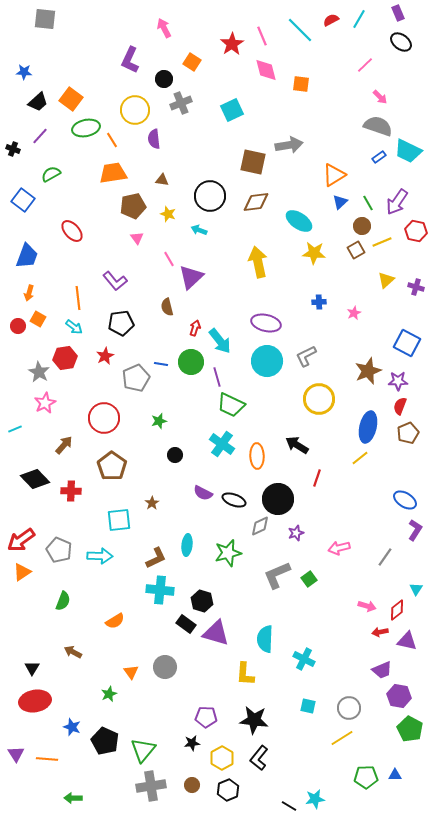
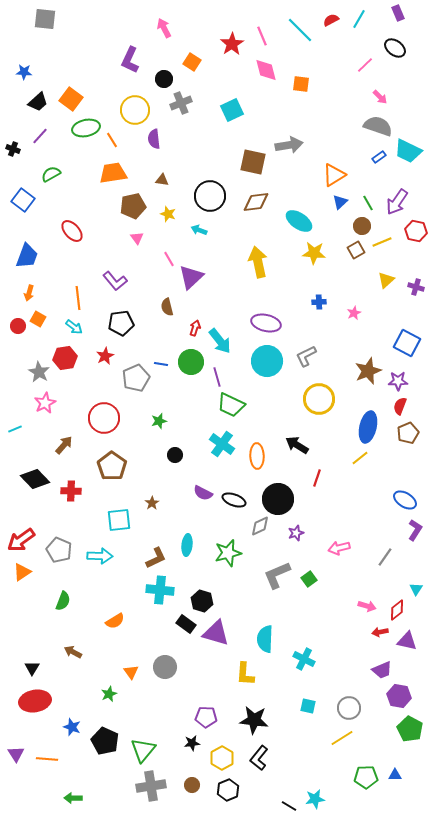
black ellipse at (401, 42): moved 6 px left, 6 px down
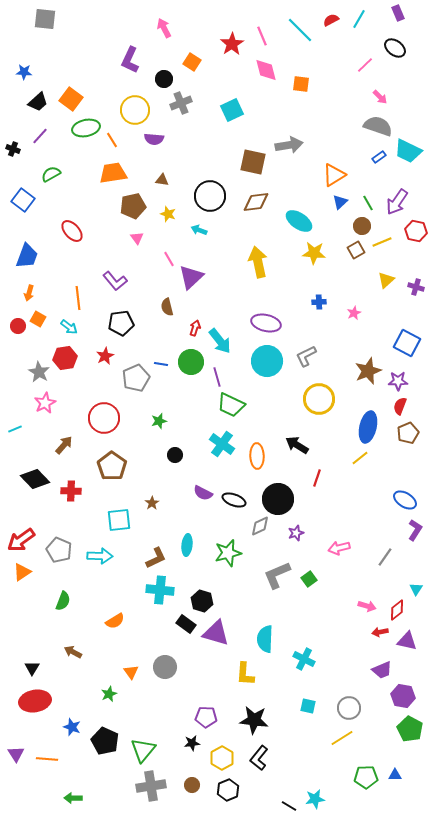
purple semicircle at (154, 139): rotated 78 degrees counterclockwise
cyan arrow at (74, 327): moved 5 px left
purple hexagon at (399, 696): moved 4 px right
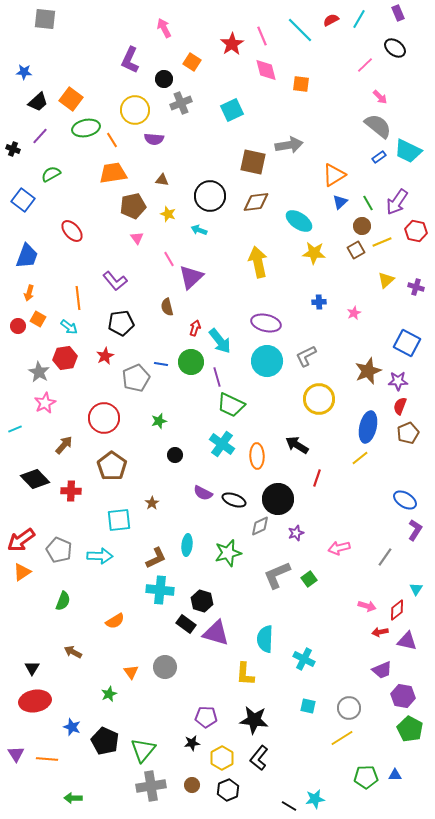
gray semicircle at (378, 126): rotated 20 degrees clockwise
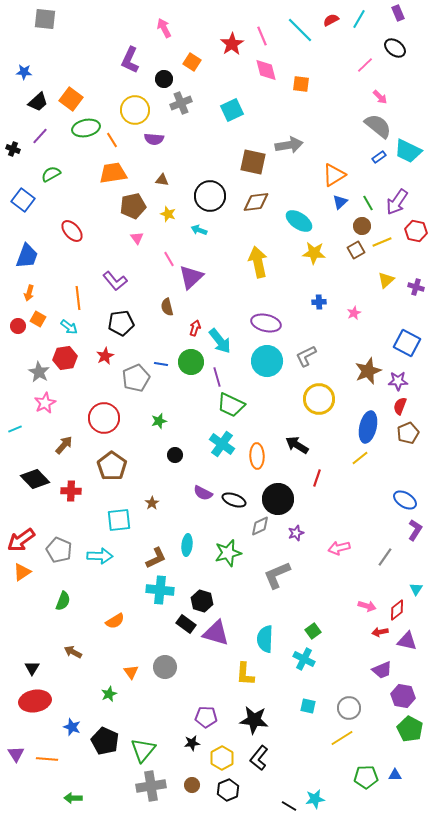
green square at (309, 579): moved 4 px right, 52 px down
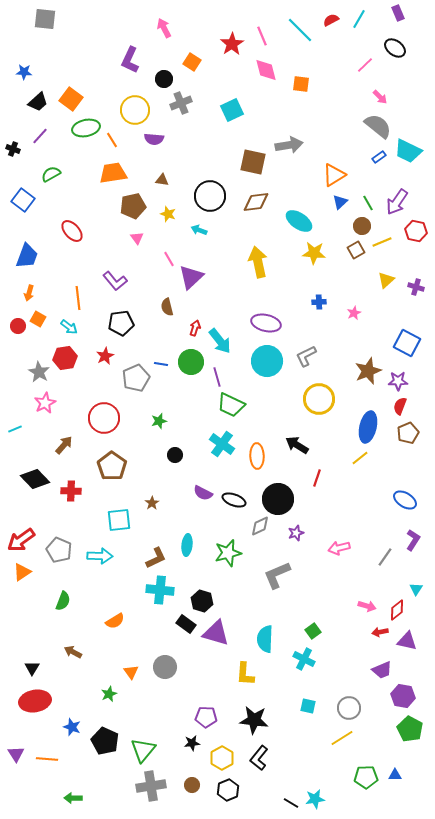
purple L-shape at (415, 530): moved 2 px left, 10 px down
black line at (289, 806): moved 2 px right, 3 px up
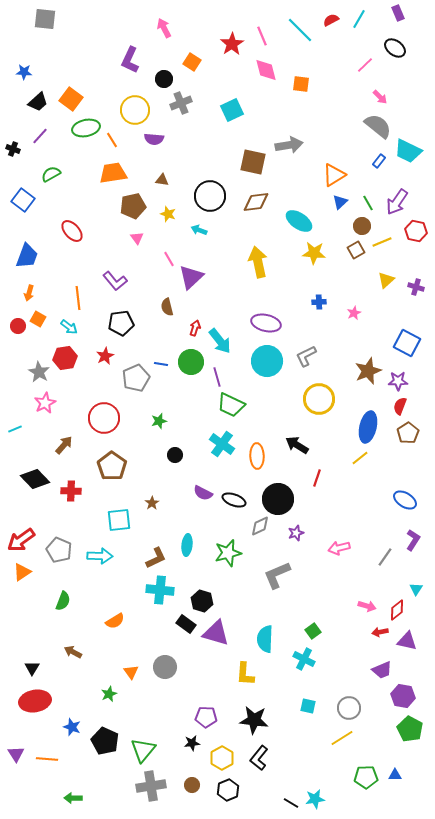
blue rectangle at (379, 157): moved 4 px down; rotated 16 degrees counterclockwise
brown pentagon at (408, 433): rotated 10 degrees counterclockwise
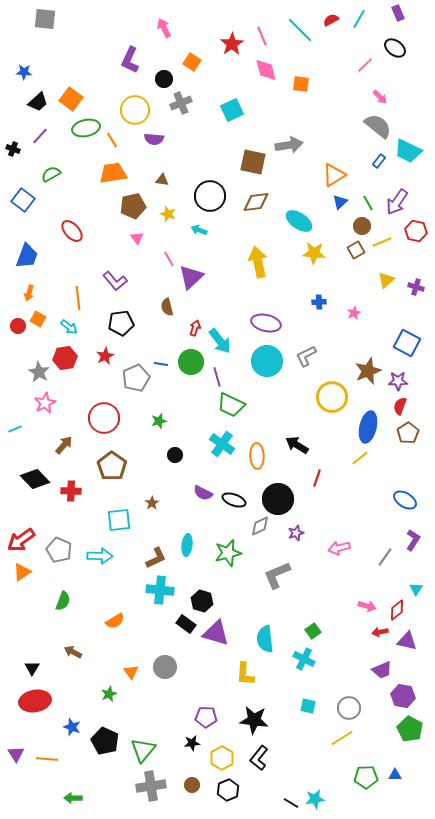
yellow circle at (319, 399): moved 13 px right, 2 px up
cyan semicircle at (265, 639): rotated 8 degrees counterclockwise
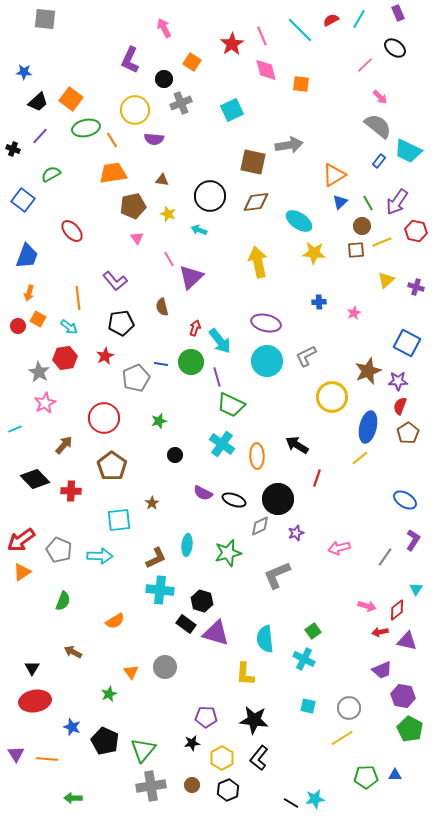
brown square at (356, 250): rotated 24 degrees clockwise
brown semicircle at (167, 307): moved 5 px left
